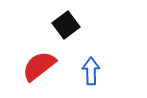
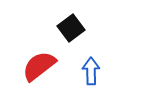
black square: moved 5 px right, 3 px down
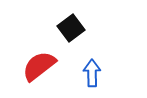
blue arrow: moved 1 px right, 2 px down
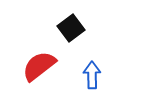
blue arrow: moved 2 px down
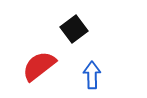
black square: moved 3 px right, 1 px down
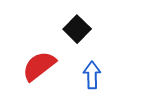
black square: moved 3 px right; rotated 8 degrees counterclockwise
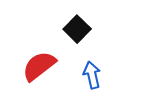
blue arrow: rotated 12 degrees counterclockwise
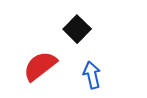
red semicircle: moved 1 px right
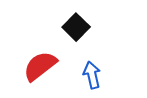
black square: moved 1 px left, 2 px up
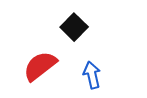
black square: moved 2 px left
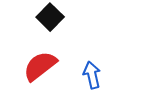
black square: moved 24 px left, 10 px up
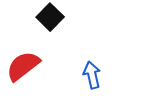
red semicircle: moved 17 px left
